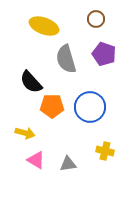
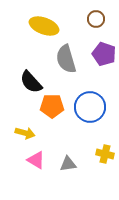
yellow cross: moved 3 px down
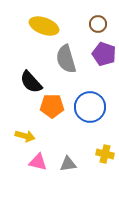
brown circle: moved 2 px right, 5 px down
yellow arrow: moved 3 px down
pink triangle: moved 2 px right, 2 px down; rotated 18 degrees counterclockwise
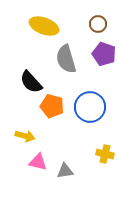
orange pentagon: rotated 15 degrees clockwise
gray triangle: moved 3 px left, 7 px down
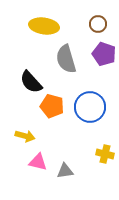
yellow ellipse: rotated 12 degrees counterclockwise
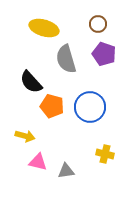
yellow ellipse: moved 2 px down; rotated 8 degrees clockwise
gray triangle: moved 1 px right
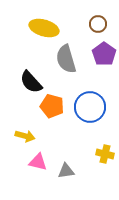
purple pentagon: rotated 15 degrees clockwise
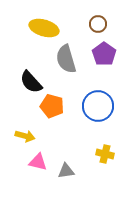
blue circle: moved 8 px right, 1 px up
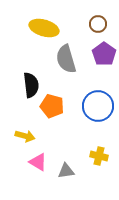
black semicircle: moved 3 px down; rotated 145 degrees counterclockwise
yellow cross: moved 6 px left, 2 px down
pink triangle: rotated 18 degrees clockwise
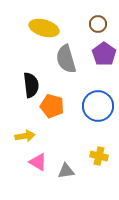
yellow arrow: rotated 24 degrees counterclockwise
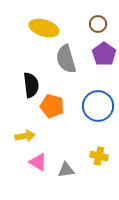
gray triangle: moved 1 px up
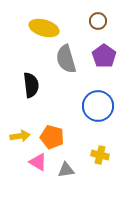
brown circle: moved 3 px up
purple pentagon: moved 2 px down
orange pentagon: moved 31 px down
yellow arrow: moved 5 px left
yellow cross: moved 1 px right, 1 px up
